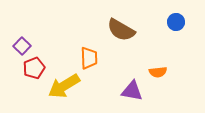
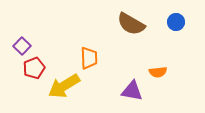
brown semicircle: moved 10 px right, 6 px up
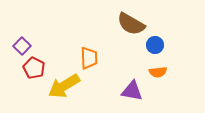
blue circle: moved 21 px left, 23 px down
red pentagon: rotated 25 degrees counterclockwise
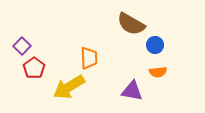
red pentagon: rotated 10 degrees clockwise
yellow arrow: moved 5 px right, 1 px down
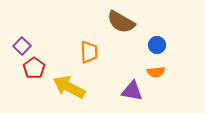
brown semicircle: moved 10 px left, 2 px up
blue circle: moved 2 px right
orange trapezoid: moved 6 px up
orange semicircle: moved 2 px left
yellow arrow: rotated 60 degrees clockwise
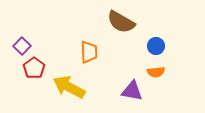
blue circle: moved 1 px left, 1 px down
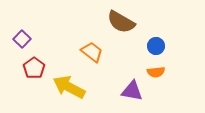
purple square: moved 7 px up
orange trapezoid: moved 3 px right; rotated 50 degrees counterclockwise
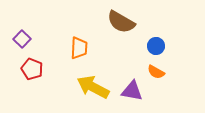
orange trapezoid: moved 13 px left, 4 px up; rotated 55 degrees clockwise
red pentagon: moved 2 px left, 1 px down; rotated 15 degrees counterclockwise
orange semicircle: rotated 36 degrees clockwise
yellow arrow: moved 24 px right
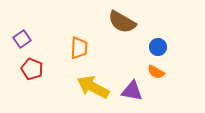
brown semicircle: moved 1 px right
purple square: rotated 12 degrees clockwise
blue circle: moved 2 px right, 1 px down
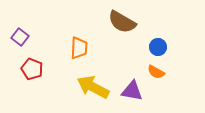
purple square: moved 2 px left, 2 px up; rotated 18 degrees counterclockwise
